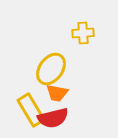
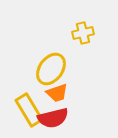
yellow cross: rotated 10 degrees counterclockwise
orange trapezoid: rotated 30 degrees counterclockwise
yellow rectangle: moved 2 px left
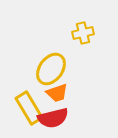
yellow rectangle: moved 2 px up
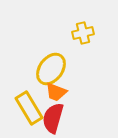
orange trapezoid: moved 1 px left, 1 px up; rotated 40 degrees clockwise
red semicircle: rotated 120 degrees clockwise
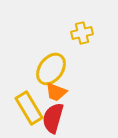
yellow cross: moved 1 px left
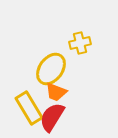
yellow cross: moved 2 px left, 10 px down
red semicircle: moved 1 px left, 1 px up; rotated 16 degrees clockwise
